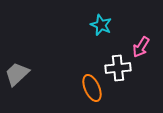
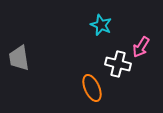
white cross: moved 4 px up; rotated 20 degrees clockwise
gray trapezoid: moved 2 px right, 16 px up; rotated 56 degrees counterclockwise
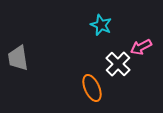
pink arrow: rotated 30 degrees clockwise
gray trapezoid: moved 1 px left
white cross: rotated 30 degrees clockwise
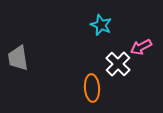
orange ellipse: rotated 20 degrees clockwise
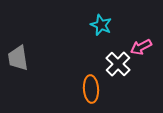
orange ellipse: moved 1 px left, 1 px down
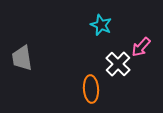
pink arrow: rotated 20 degrees counterclockwise
gray trapezoid: moved 4 px right
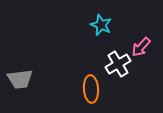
gray trapezoid: moved 2 px left, 21 px down; rotated 88 degrees counterclockwise
white cross: rotated 15 degrees clockwise
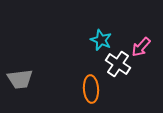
cyan star: moved 15 px down
white cross: rotated 25 degrees counterclockwise
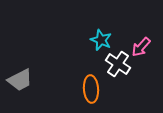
gray trapezoid: moved 1 px down; rotated 20 degrees counterclockwise
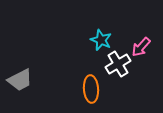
white cross: rotated 25 degrees clockwise
